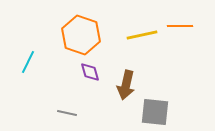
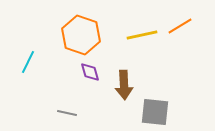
orange line: rotated 30 degrees counterclockwise
brown arrow: moved 2 px left; rotated 16 degrees counterclockwise
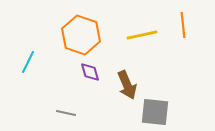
orange line: moved 3 px right, 1 px up; rotated 65 degrees counterclockwise
brown arrow: moved 3 px right; rotated 20 degrees counterclockwise
gray line: moved 1 px left
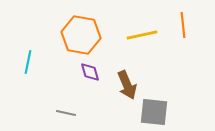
orange hexagon: rotated 9 degrees counterclockwise
cyan line: rotated 15 degrees counterclockwise
gray square: moved 1 px left
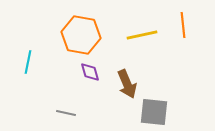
brown arrow: moved 1 px up
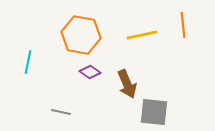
purple diamond: rotated 40 degrees counterclockwise
gray line: moved 5 px left, 1 px up
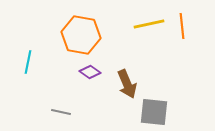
orange line: moved 1 px left, 1 px down
yellow line: moved 7 px right, 11 px up
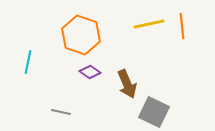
orange hexagon: rotated 9 degrees clockwise
gray square: rotated 20 degrees clockwise
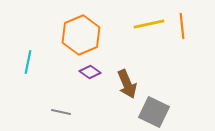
orange hexagon: rotated 18 degrees clockwise
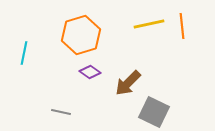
orange hexagon: rotated 6 degrees clockwise
cyan line: moved 4 px left, 9 px up
brown arrow: moved 1 px right, 1 px up; rotated 68 degrees clockwise
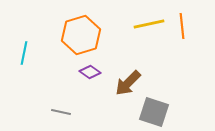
gray square: rotated 8 degrees counterclockwise
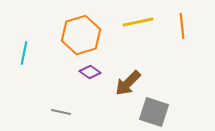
yellow line: moved 11 px left, 2 px up
